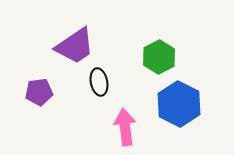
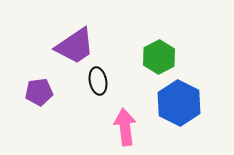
black ellipse: moved 1 px left, 1 px up
blue hexagon: moved 1 px up
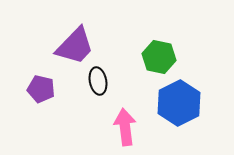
purple trapezoid: rotated 12 degrees counterclockwise
green hexagon: rotated 20 degrees counterclockwise
purple pentagon: moved 2 px right, 3 px up; rotated 20 degrees clockwise
blue hexagon: rotated 6 degrees clockwise
